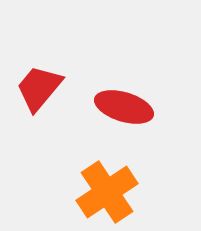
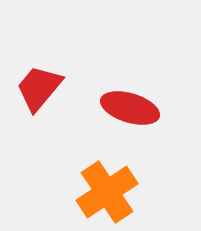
red ellipse: moved 6 px right, 1 px down
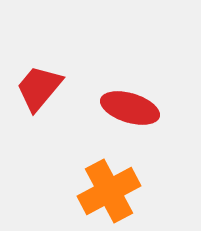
orange cross: moved 2 px right, 1 px up; rotated 6 degrees clockwise
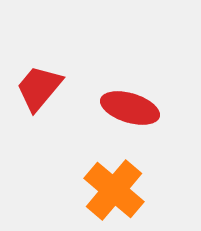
orange cross: moved 5 px right, 1 px up; rotated 22 degrees counterclockwise
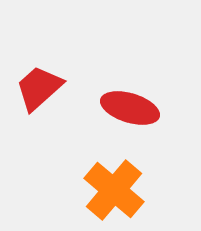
red trapezoid: rotated 8 degrees clockwise
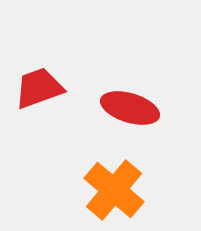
red trapezoid: rotated 22 degrees clockwise
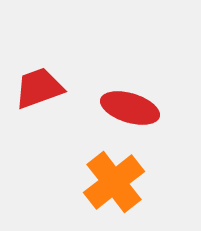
orange cross: moved 8 px up; rotated 12 degrees clockwise
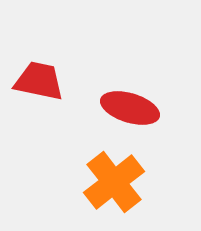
red trapezoid: moved 7 px up; rotated 32 degrees clockwise
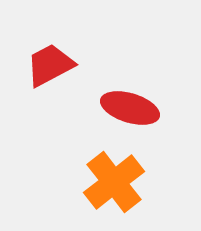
red trapezoid: moved 11 px right, 16 px up; rotated 40 degrees counterclockwise
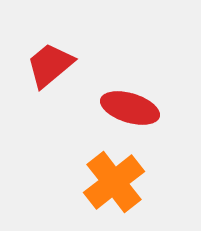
red trapezoid: rotated 12 degrees counterclockwise
